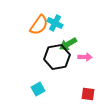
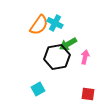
pink arrow: rotated 80 degrees counterclockwise
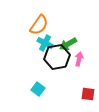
cyan cross: moved 10 px left, 20 px down
pink arrow: moved 6 px left, 2 px down
cyan square: rotated 24 degrees counterclockwise
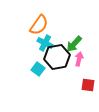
green arrow: moved 6 px right; rotated 18 degrees counterclockwise
cyan square: moved 20 px up
red square: moved 9 px up
